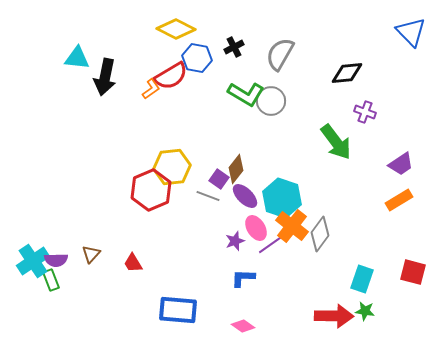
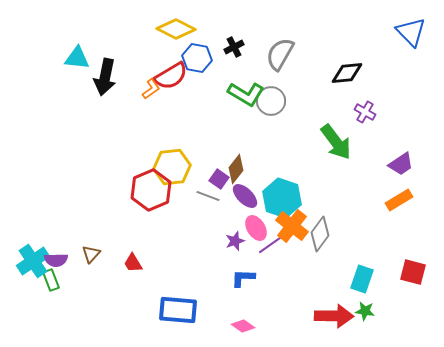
purple cross: rotated 10 degrees clockwise
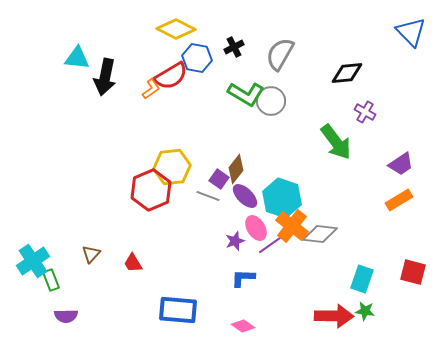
gray diamond: rotated 60 degrees clockwise
purple semicircle: moved 10 px right, 56 px down
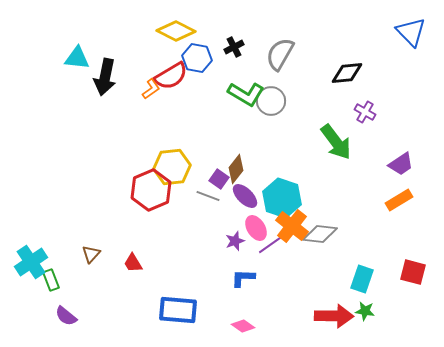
yellow diamond: moved 2 px down
cyan cross: moved 2 px left, 1 px down
purple semicircle: rotated 40 degrees clockwise
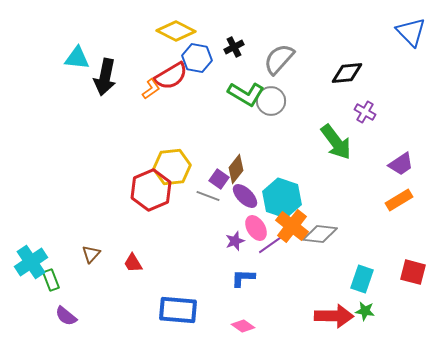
gray semicircle: moved 1 px left, 5 px down; rotated 12 degrees clockwise
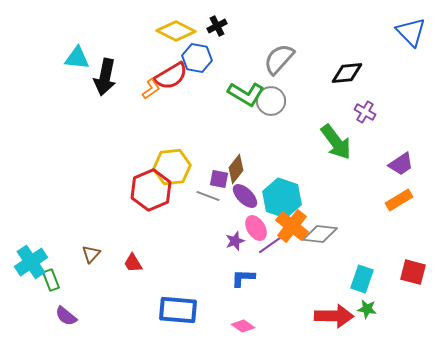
black cross: moved 17 px left, 21 px up
purple square: rotated 24 degrees counterclockwise
green star: moved 2 px right, 2 px up
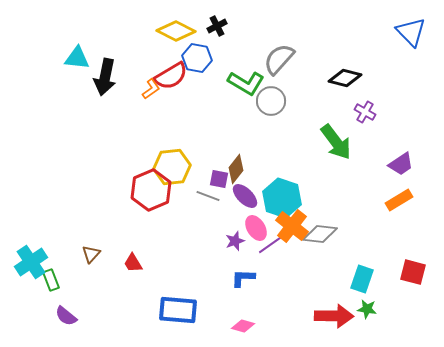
black diamond: moved 2 px left, 5 px down; rotated 20 degrees clockwise
green L-shape: moved 11 px up
pink diamond: rotated 20 degrees counterclockwise
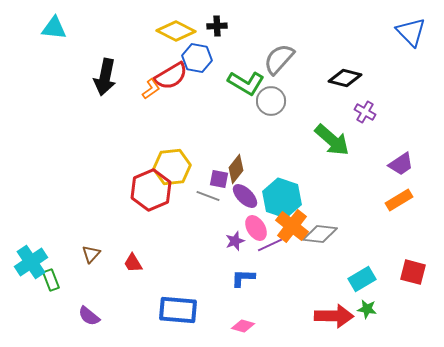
black cross: rotated 24 degrees clockwise
cyan triangle: moved 23 px left, 30 px up
green arrow: moved 4 px left, 2 px up; rotated 12 degrees counterclockwise
purple line: rotated 10 degrees clockwise
cyan rectangle: rotated 40 degrees clockwise
purple semicircle: moved 23 px right
